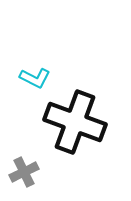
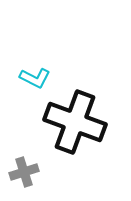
gray cross: rotated 8 degrees clockwise
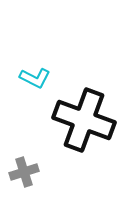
black cross: moved 9 px right, 2 px up
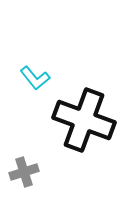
cyan L-shape: rotated 24 degrees clockwise
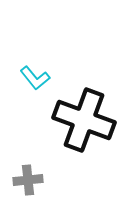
gray cross: moved 4 px right, 8 px down; rotated 12 degrees clockwise
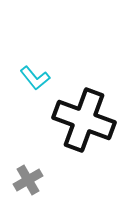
gray cross: rotated 24 degrees counterclockwise
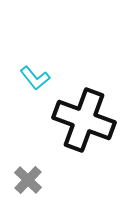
gray cross: rotated 16 degrees counterclockwise
